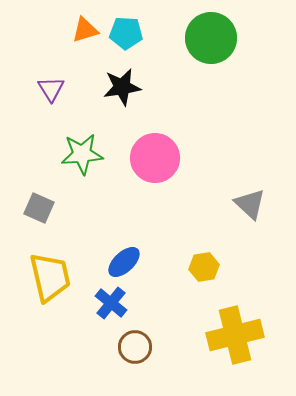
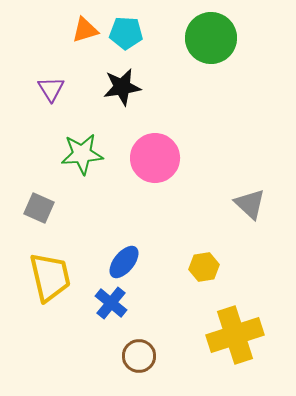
blue ellipse: rotated 8 degrees counterclockwise
yellow cross: rotated 4 degrees counterclockwise
brown circle: moved 4 px right, 9 px down
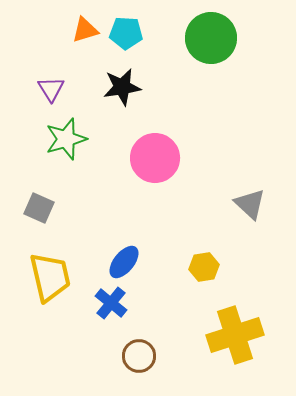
green star: moved 16 px left, 15 px up; rotated 12 degrees counterclockwise
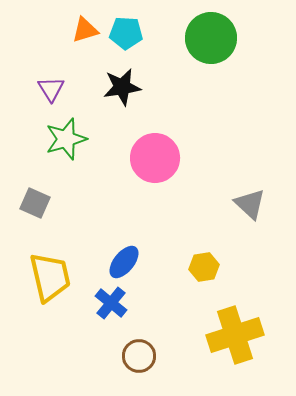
gray square: moved 4 px left, 5 px up
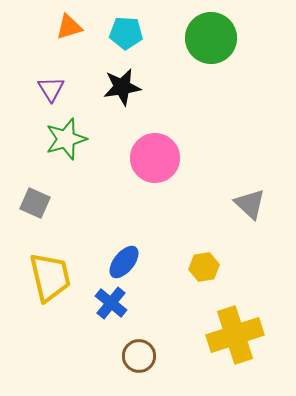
orange triangle: moved 16 px left, 3 px up
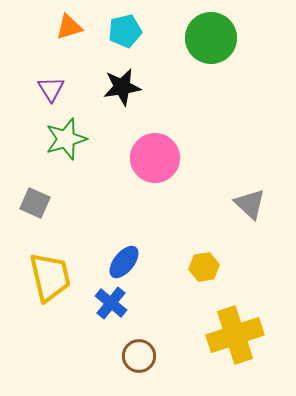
cyan pentagon: moved 1 px left, 2 px up; rotated 16 degrees counterclockwise
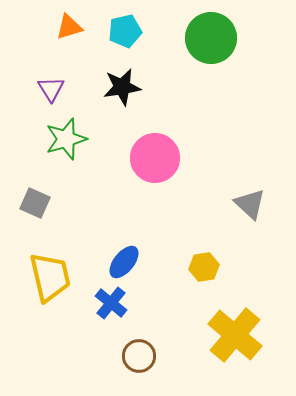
yellow cross: rotated 32 degrees counterclockwise
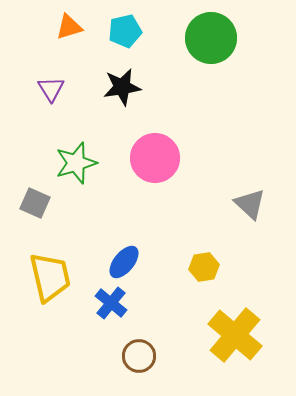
green star: moved 10 px right, 24 px down
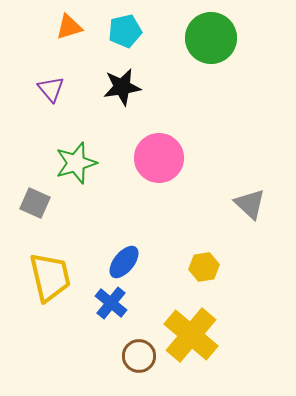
purple triangle: rotated 8 degrees counterclockwise
pink circle: moved 4 px right
yellow cross: moved 44 px left
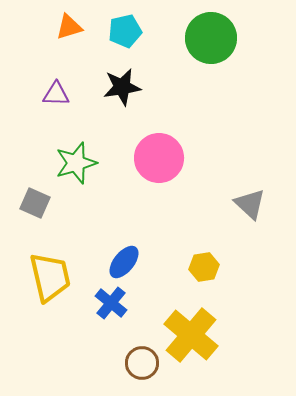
purple triangle: moved 5 px right, 5 px down; rotated 48 degrees counterclockwise
brown circle: moved 3 px right, 7 px down
